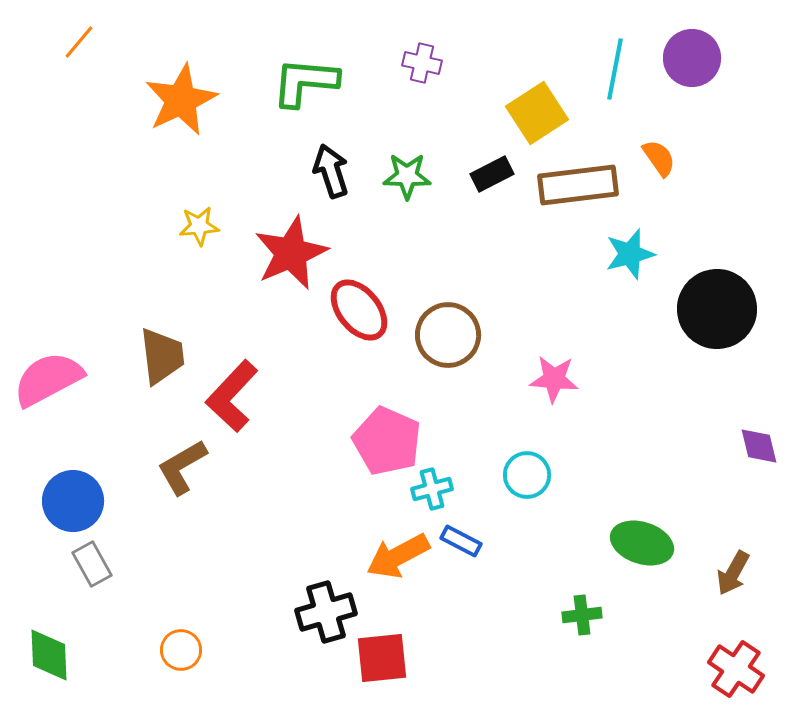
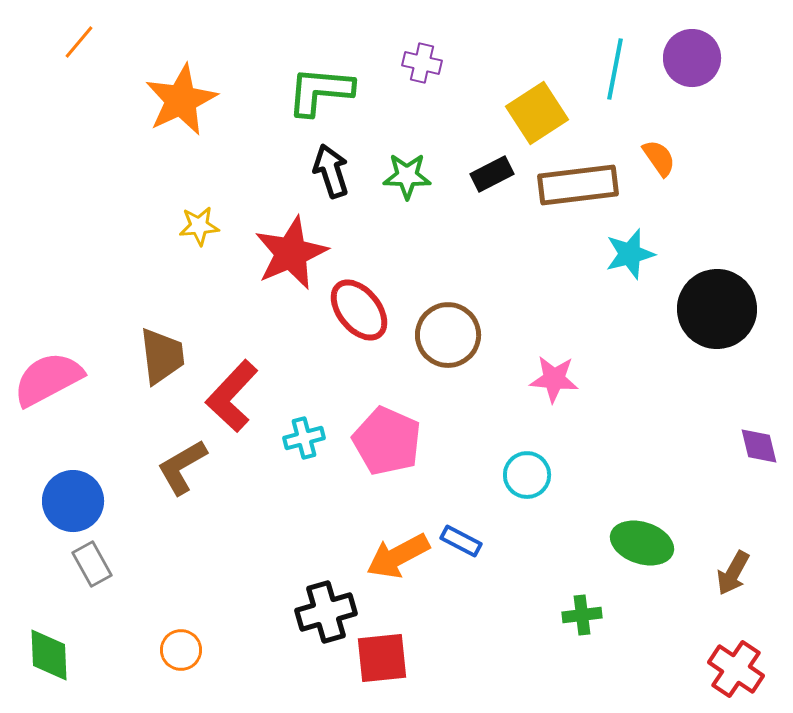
green L-shape: moved 15 px right, 9 px down
cyan cross: moved 128 px left, 51 px up
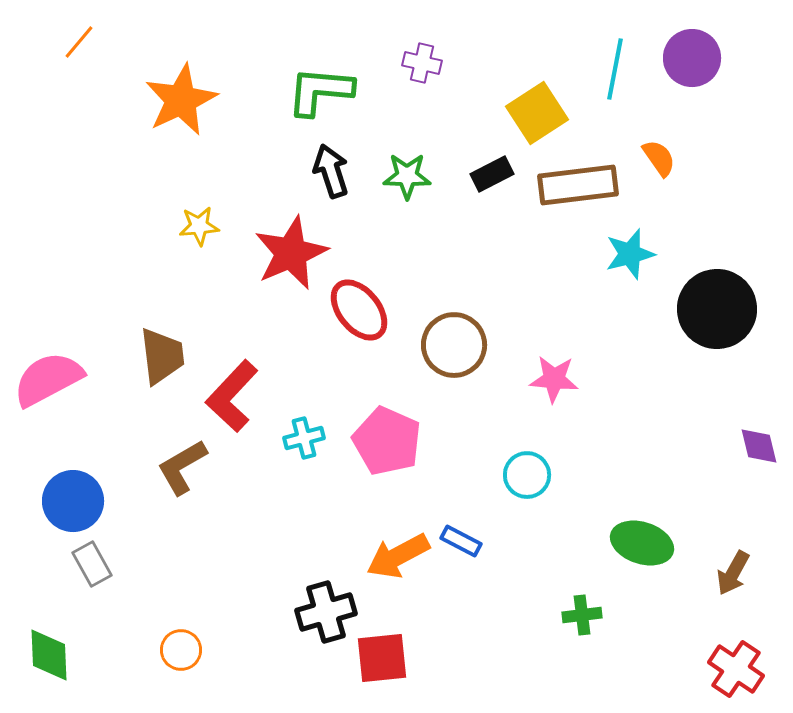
brown circle: moved 6 px right, 10 px down
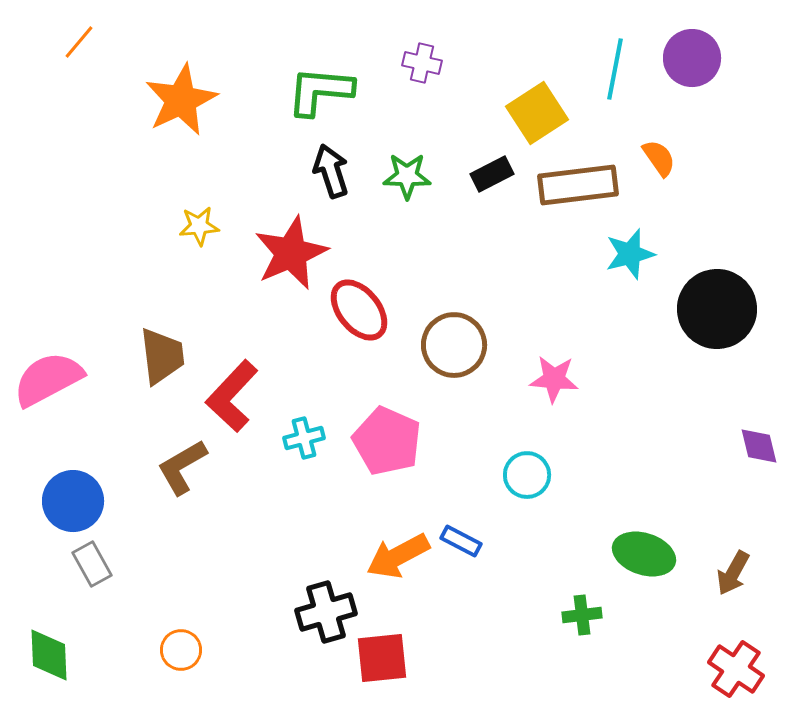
green ellipse: moved 2 px right, 11 px down
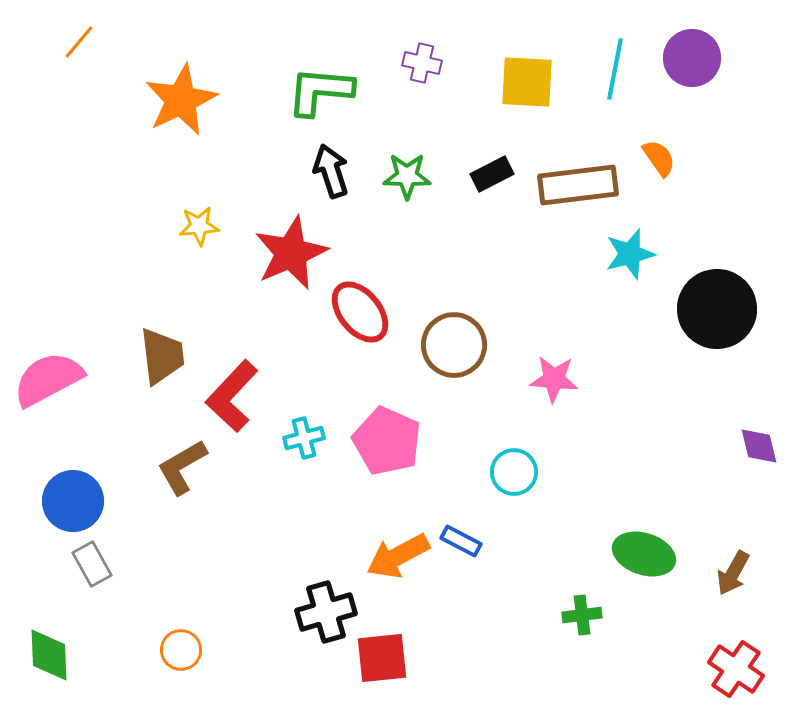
yellow square: moved 10 px left, 31 px up; rotated 36 degrees clockwise
red ellipse: moved 1 px right, 2 px down
cyan circle: moved 13 px left, 3 px up
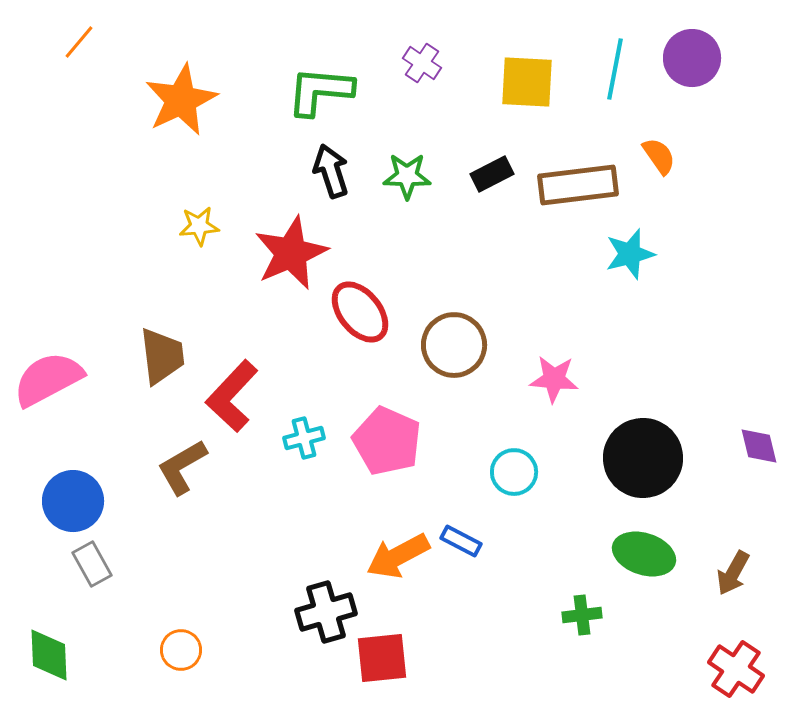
purple cross: rotated 21 degrees clockwise
orange semicircle: moved 2 px up
black circle: moved 74 px left, 149 px down
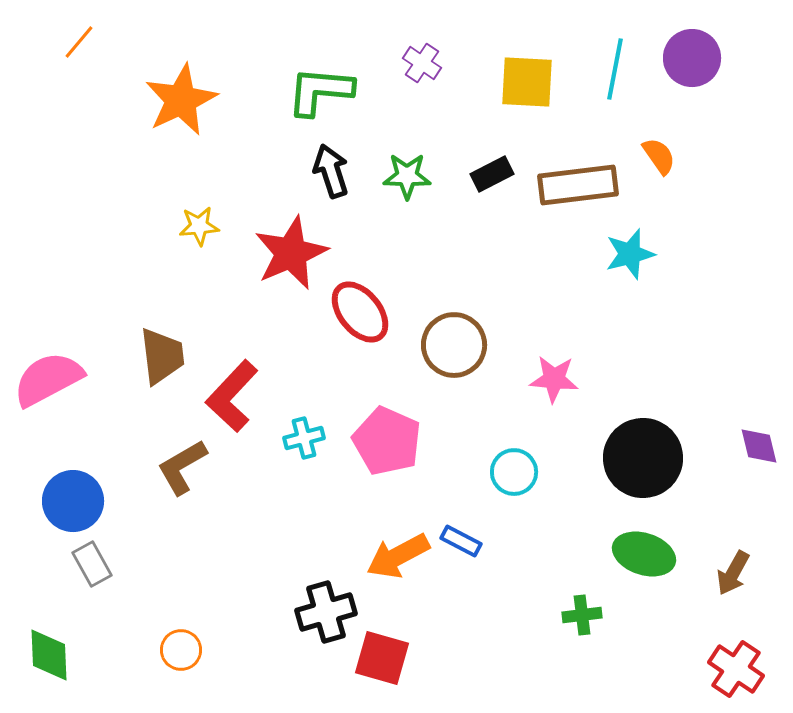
red square: rotated 22 degrees clockwise
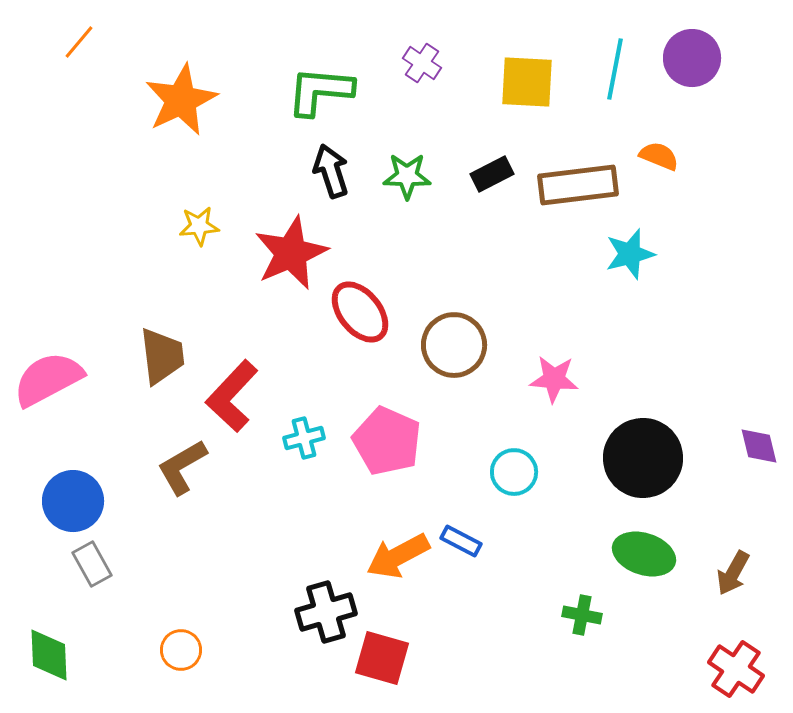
orange semicircle: rotated 33 degrees counterclockwise
green cross: rotated 18 degrees clockwise
